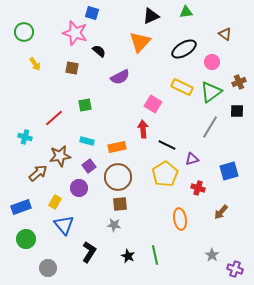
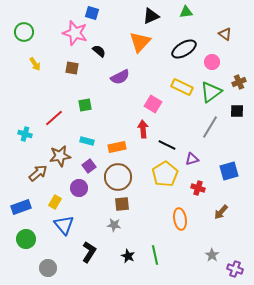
cyan cross at (25, 137): moved 3 px up
brown square at (120, 204): moved 2 px right
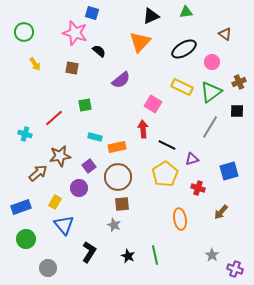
purple semicircle at (120, 77): moved 1 px right, 3 px down; rotated 12 degrees counterclockwise
cyan rectangle at (87, 141): moved 8 px right, 4 px up
gray star at (114, 225): rotated 16 degrees clockwise
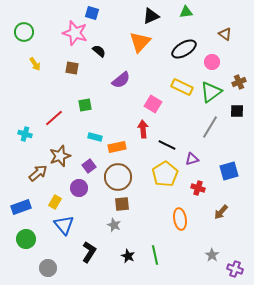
brown star at (60, 156): rotated 10 degrees counterclockwise
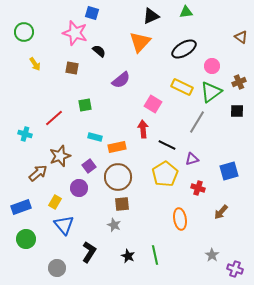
brown triangle at (225, 34): moved 16 px right, 3 px down
pink circle at (212, 62): moved 4 px down
gray line at (210, 127): moved 13 px left, 5 px up
gray circle at (48, 268): moved 9 px right
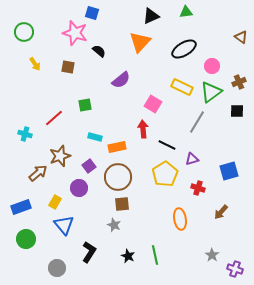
brown square at (72, 68): moved 4 px left, 1 px up
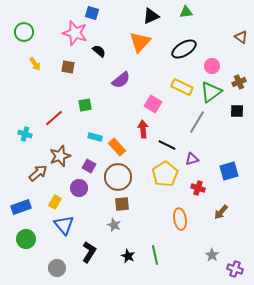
orange rectangle at (117, 147): rotated 60 degrees clockwise
purple square at (89, 166): rotated 24 degrees counterclockwise
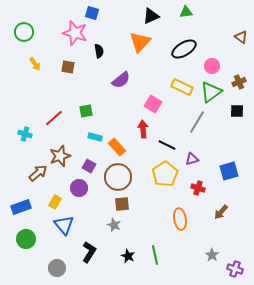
black semicircle at (99, 51): rotated 40 degrees clockwise
green square at (85, 105): moved 1 px right, 6 px down
